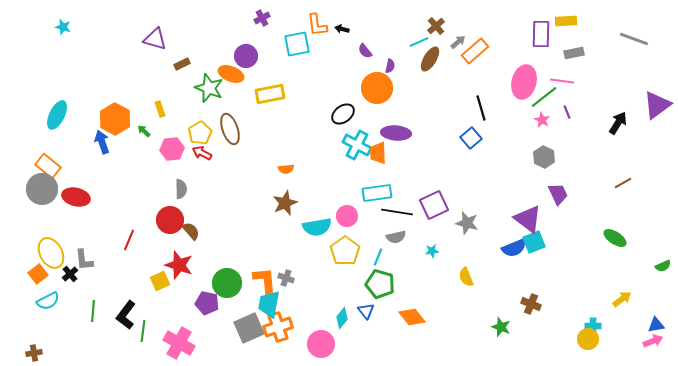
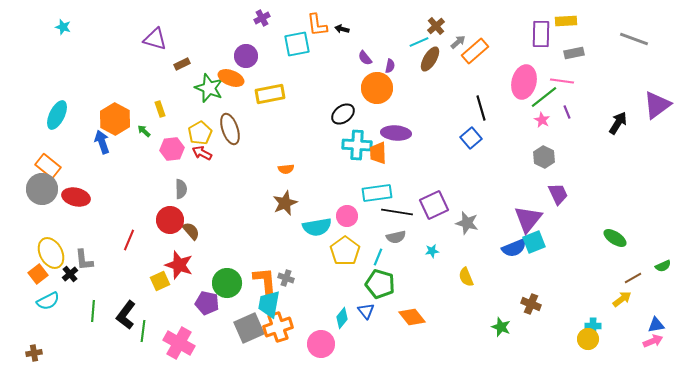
purple semicircle at (365, 51): moved 7 px down
orange ellipse at (231, 74): moved 4 px down
cyan cross at (357, 145): rotated 24 degrees counterclockwise
brown line at (623, 183): moved 10 px right, 95 px down
purple triangle at (528, 219): rotated 32 degrees clockwise
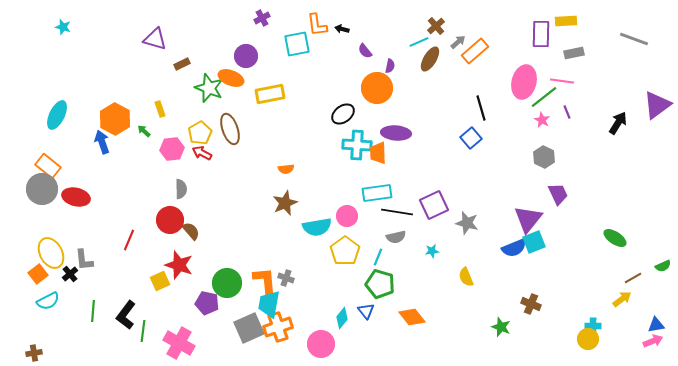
purple semicircle at (365, 58): moved 7 px up
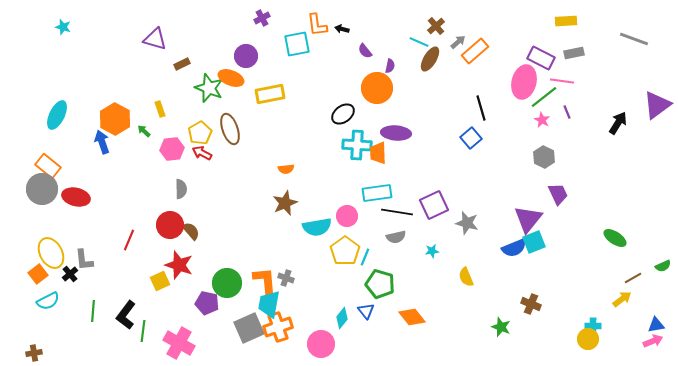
purple rectangle at (541, 34): moved 24 px down; rotated 64 degrees counterclockwise
cyan line at (419, 42): rotated 48 degrees clockwise
red circle at (170, 220): moved 5 px down
cyan line at (378, 257): moved 13 px left
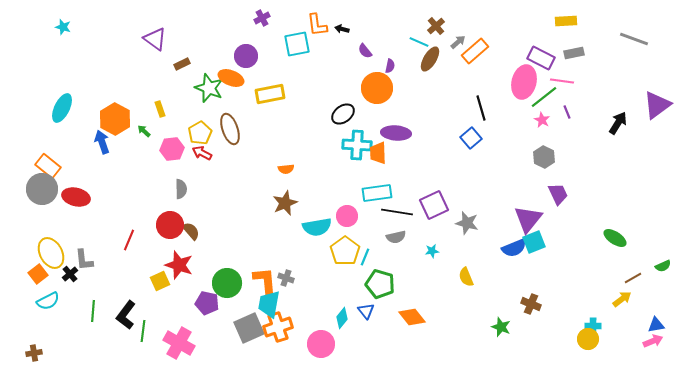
purple triangle at (155, 39): rotated 20 degrees clockwise
cyan ellipse at (57, 115): moved 5 px right, 7 px up
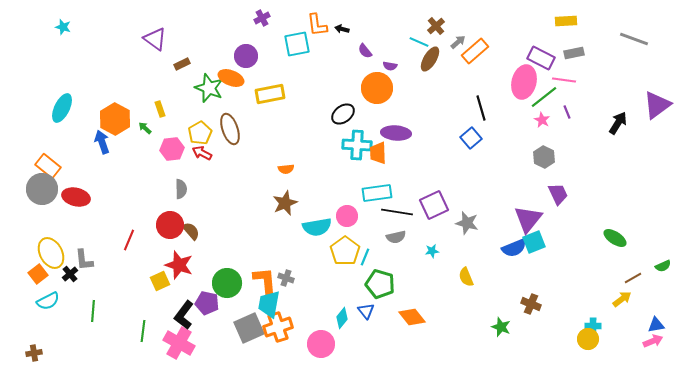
purple semicircle at (390, 66): rotated 88 degrees clockwise
pink line at (562, 81): moved 2 px right, 1 px up
green arrow at (144, 131): moved 1 px right, 3 px up
black L-shape at (126, 315): moved 58 px right
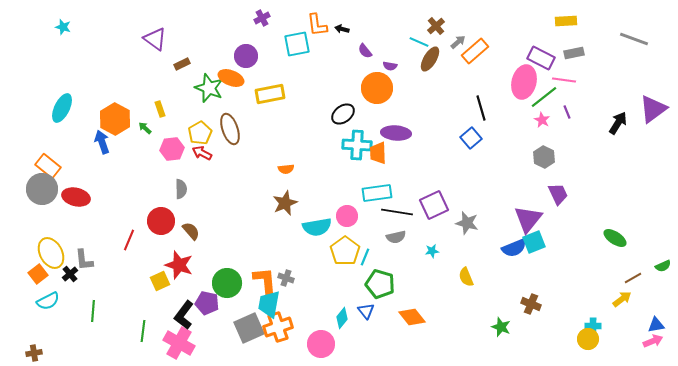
purple triangle at (657, 105): moved 4 px left, 4 px down
red circle at (170, 225): moved 9 px left, 4 px up
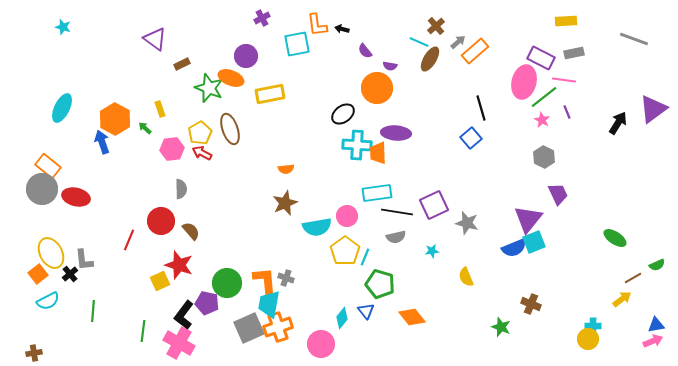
green semicircle at (663, 266): moved 6 px left, 1 px up
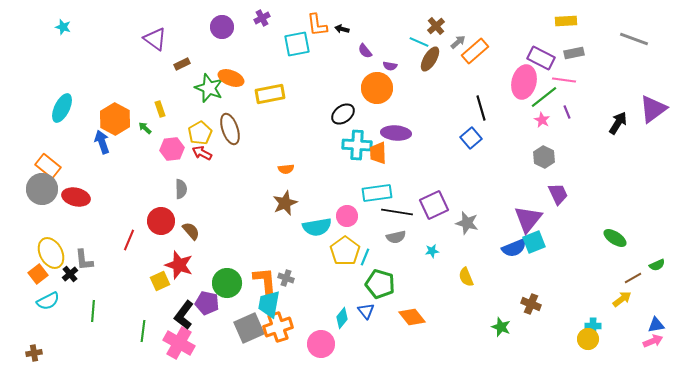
purple circle at (246, 56): moved 24 px left, 29 px up
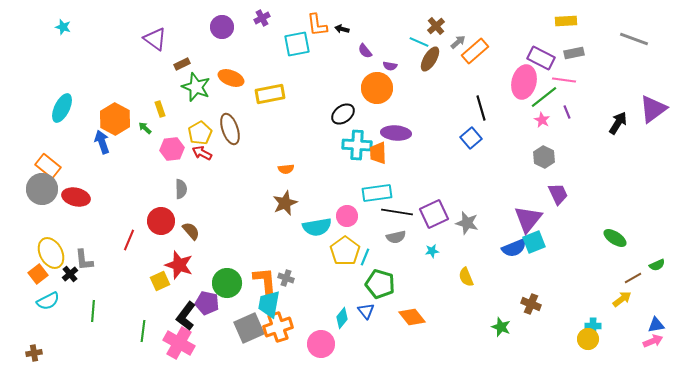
green star at (209, 88): moved 13 px left, 1 px up
purple square at (434, 205): moved 9 px down
black L-shape at (184, 315): moved 2 px right, 1 px down
